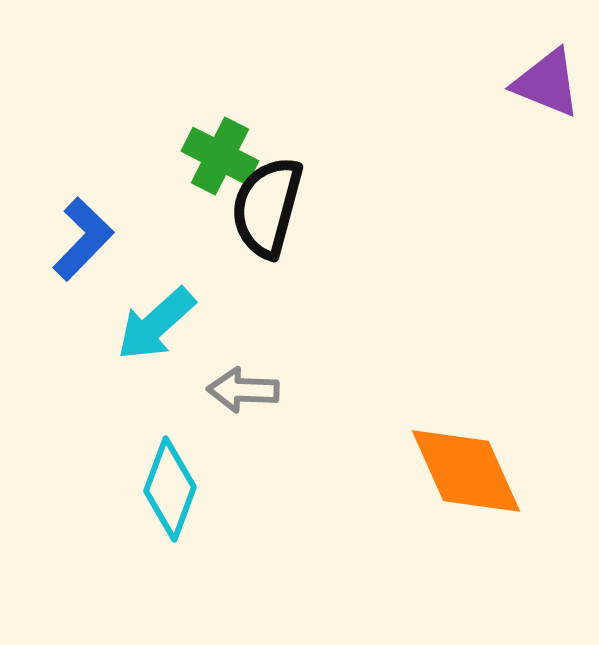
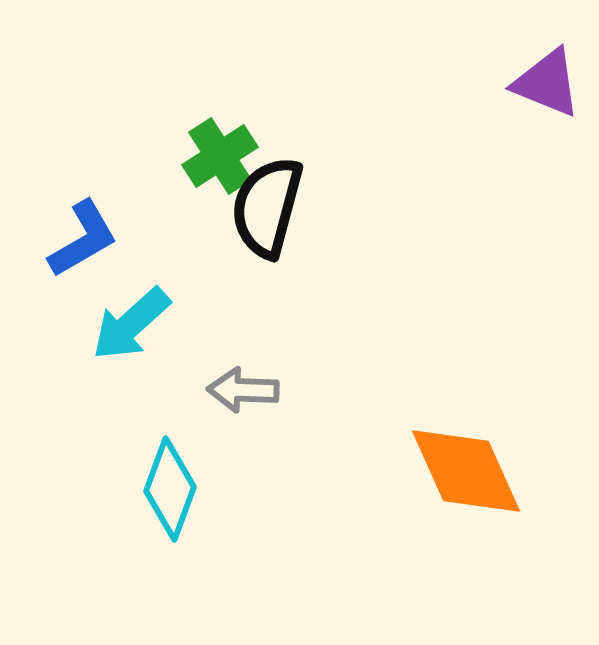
green cross: rotated 30 degrees clockwise
blue L-shape: rotated 16 degrees clockwise
cyan arrow: moved 25 px left
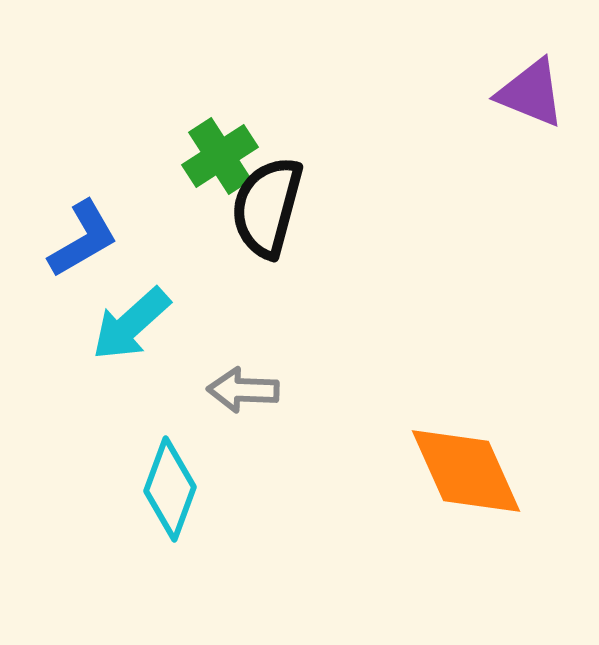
purple triangle: moved 16 px left, 10 px down
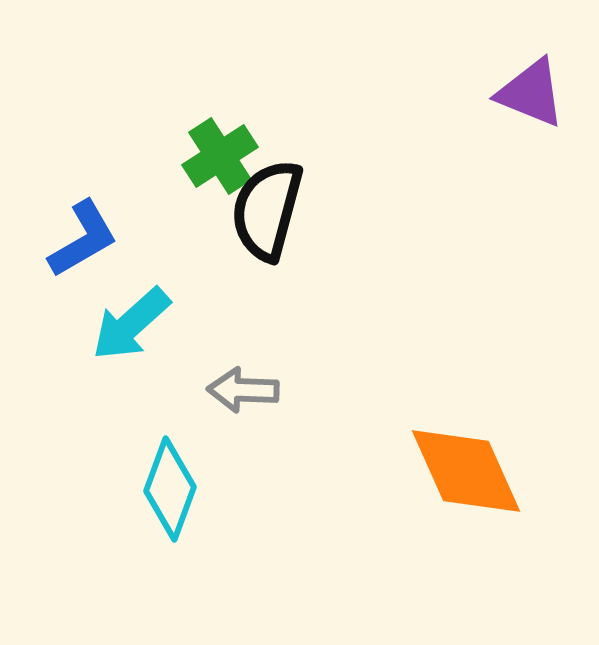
black semicircle: moved 3 px down
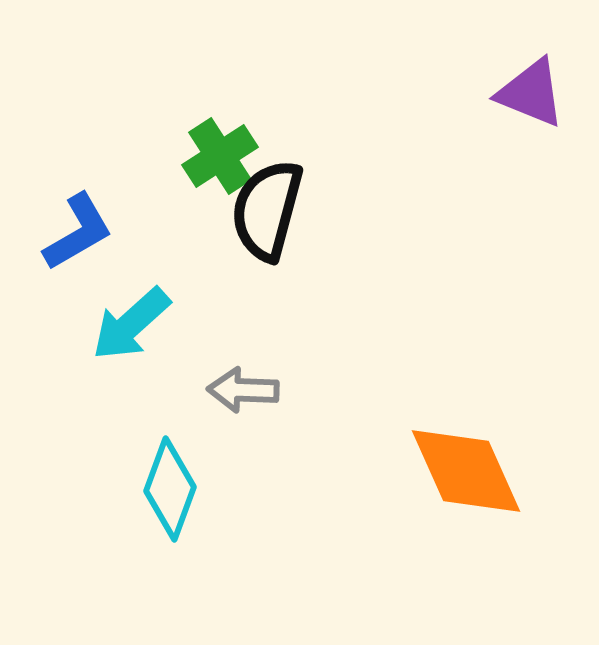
blue L-shape: moved 5 px left, 7 px up
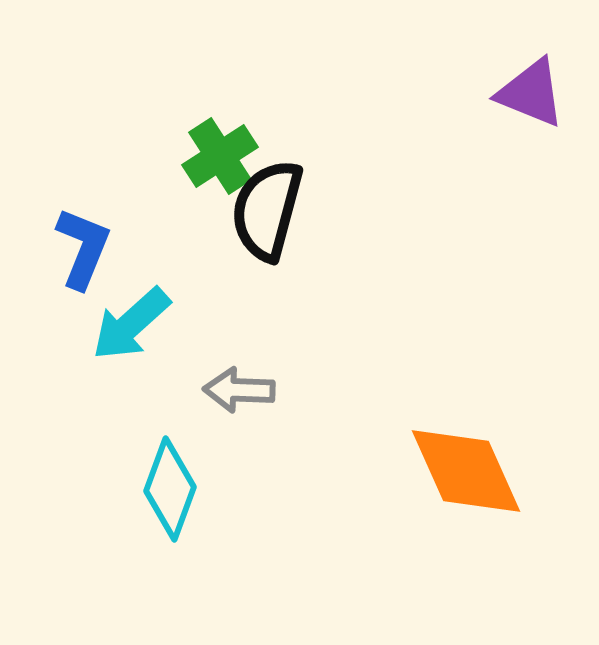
blue L-shape: moved 5 px right, 16 px down; rotated 38 degrees counterclockwise
gray arrow: moved 4 px left
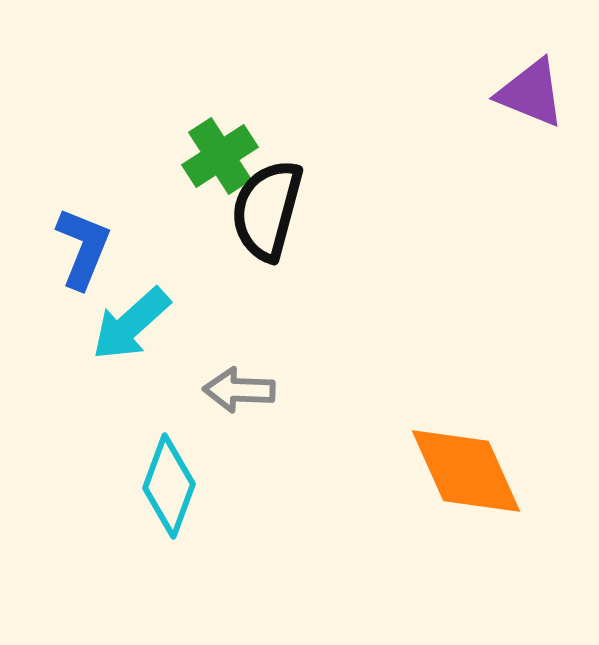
cyan diamond: moved 1 px left, 3 px up
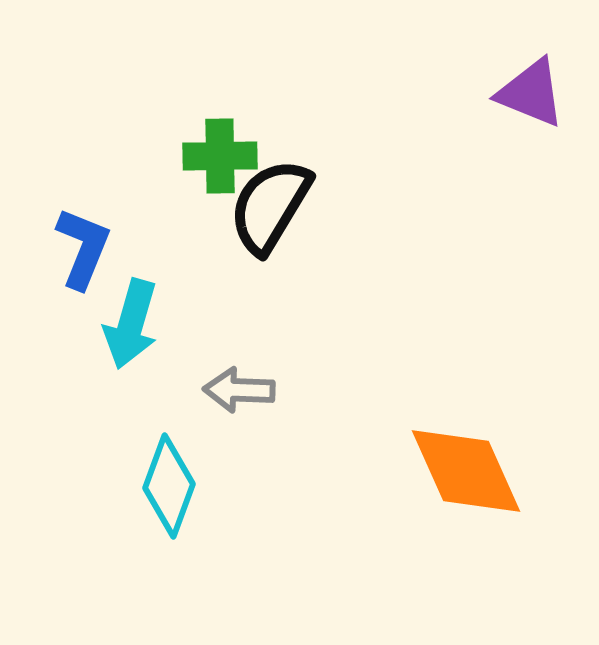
green cross: rotated 32 degrees clockwise
black semicircle: moved 3 px right, 4 px up; rotated 16 degrees clockwise
cyan arrow: rotated 32 degrees counterclockwise
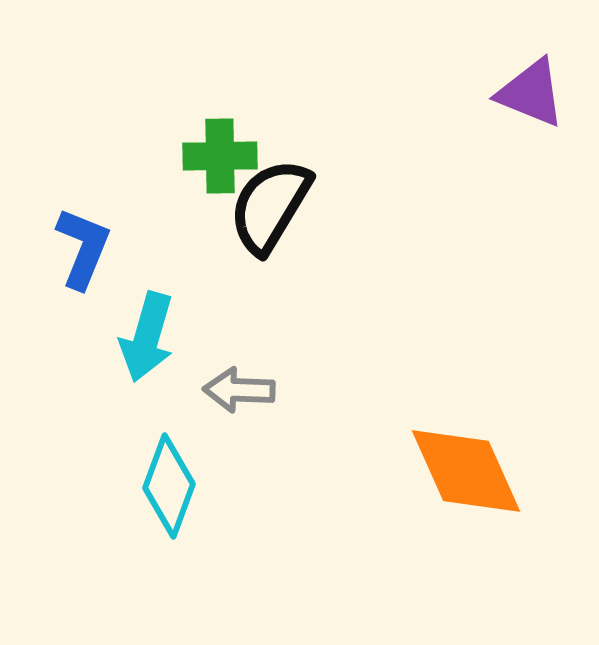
cyan arrow: moved 16 px right, 13 px down
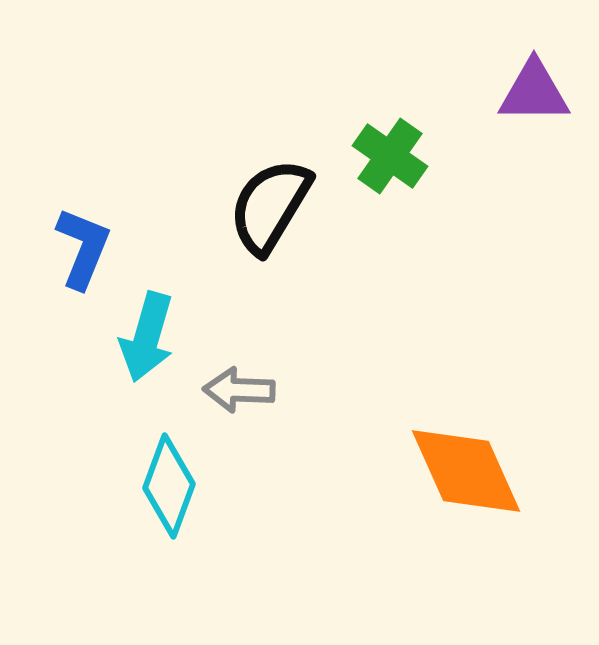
purple triangle: moved 3 px right, 1 px up; rotated 22 degrees counterclockwise
green cross: moved 170 px right; rotated 36 degrees clockwise
